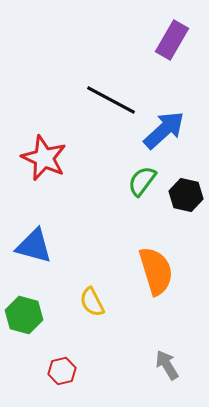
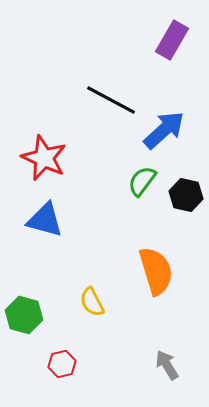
blue triangle: moved 11 px right, 26 px up
red hexagon: moved 7 px up
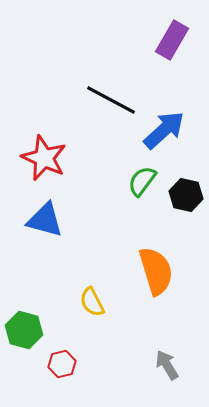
green hexagon: moved 15 px down
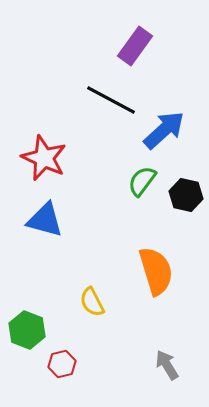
purple rectangle: moved 37 px left, 6 px down; rotated 6 degrees clockwise
green hexagon: moved 3 px right; rotated 6 degrees clockwise
